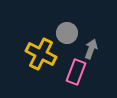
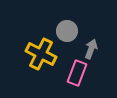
gray circle: moved 2 px up
pink rectangle: moved 1 px right, 1 px down
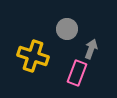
gray circle: moved 2 px up
yellow cross: moved 8 px left, 2 px down; rotated 8 degrees counterclockwise
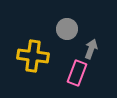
yellow cross: rotated 12 degrees counterclockwise
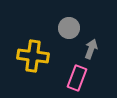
gray circle: moved 2 px right, 1 px up
pink rectangle: moved 5 px down
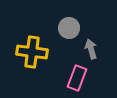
gray arrow: rotated 36 degrees counterclockwise
yellow cross: moved 1 px left, 4 px up
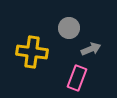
gray arrow: rotated 84 degrees clockwise
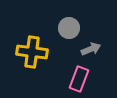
pink rectangle: moved 2 px right, 1 px down
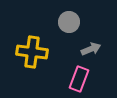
gray circle: moved 6 px up
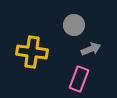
gray circle: moved 5 px right, 3 px down
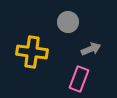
gray circle: moved 6 px left, 3 px up
